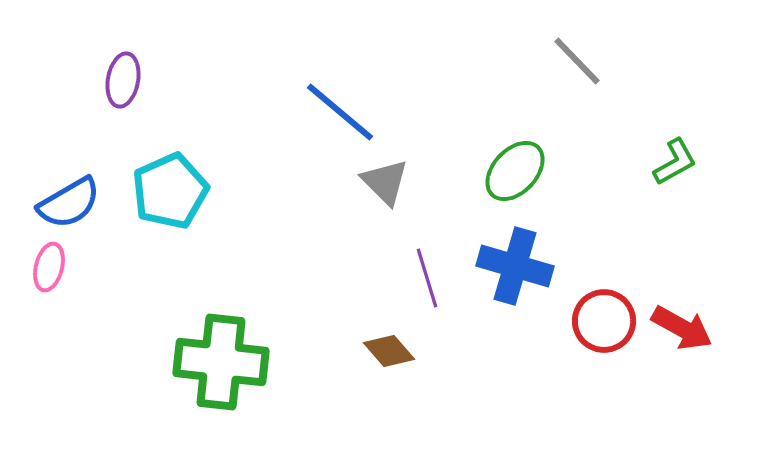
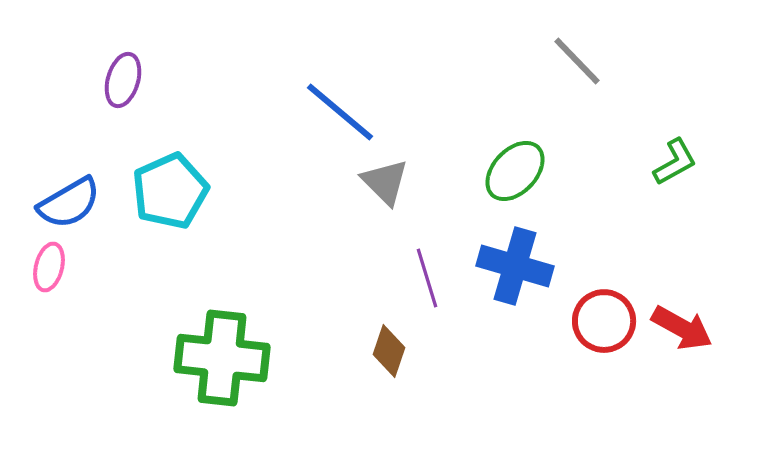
purple ellipse: rotated 6 degrees clockwise
brown diamond: rotated 60 degrees clockwise
green cross: moved 1 px right, 4 px up
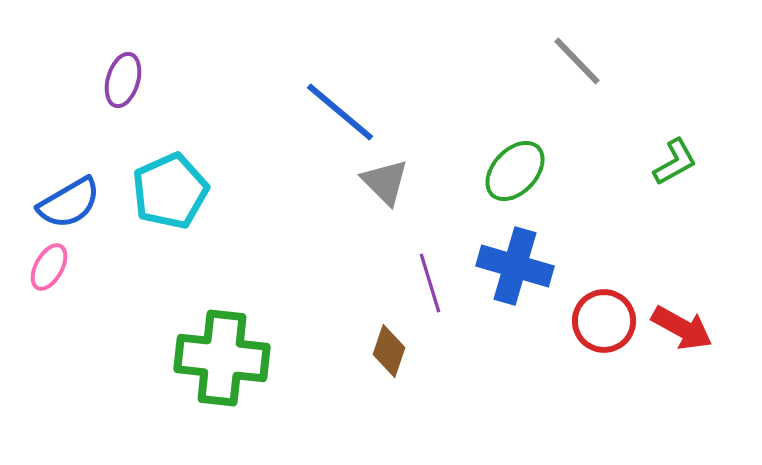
pink ellipse: rotated 15 degrees clockwise
purple line: moved 3 px right, 5 px down
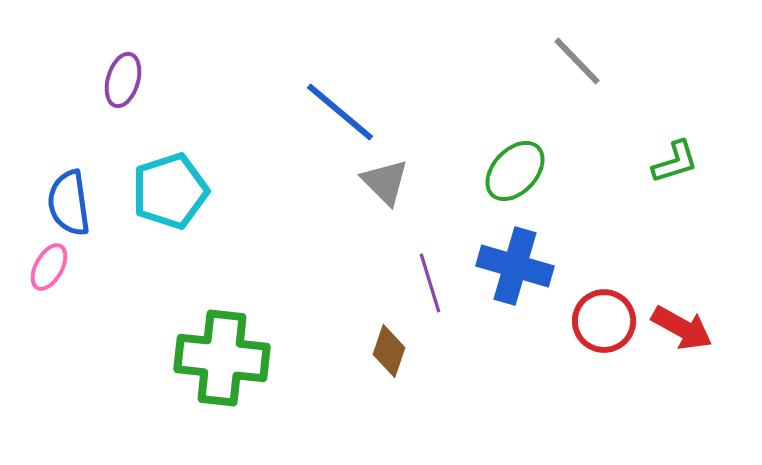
green L-shape: rotated 12 degrees clockwise
cyan pentagon: rotated 6 degrees clockwise
blue semicircle: rotated 112 degrees clockwise
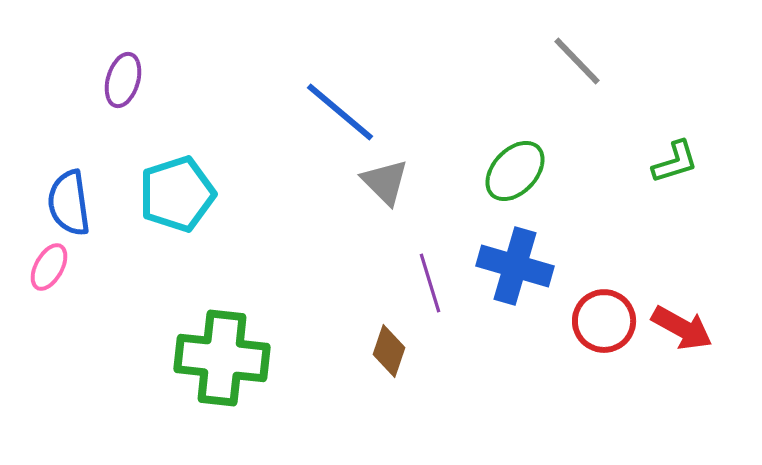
cyan pentagon: moved 7 px right, 3 px down
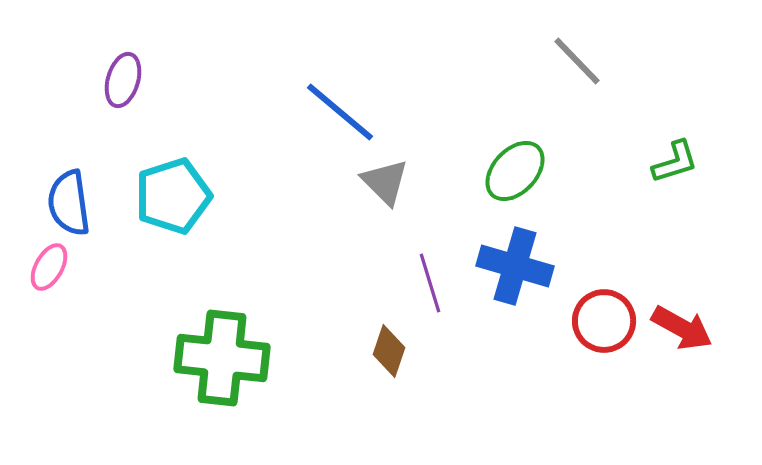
cyan pentagon: moved 4 px left, 2 px down
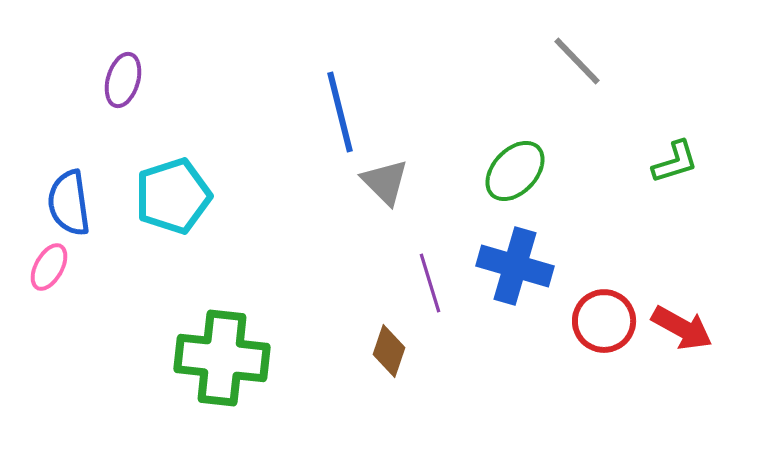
blue line: rotated 36 degrees clockwise
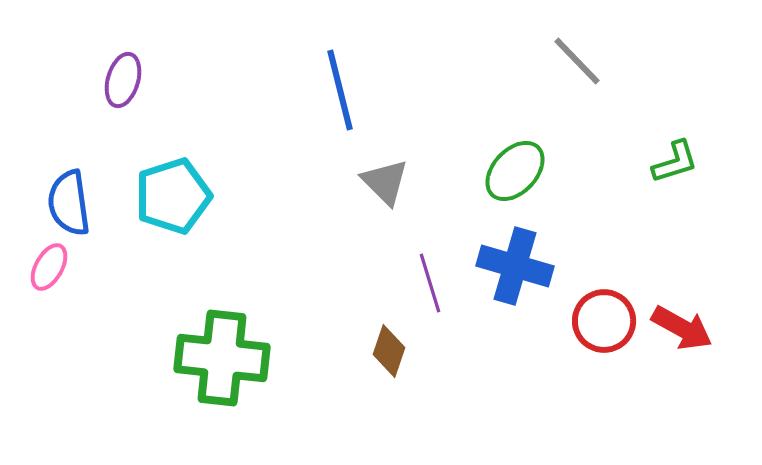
blue line: moved 22 px up
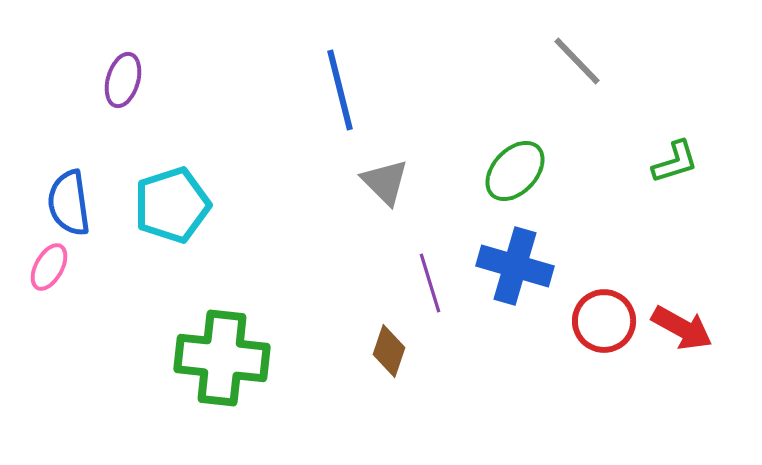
cyan pentagon: moved 1 px left, 9 px down
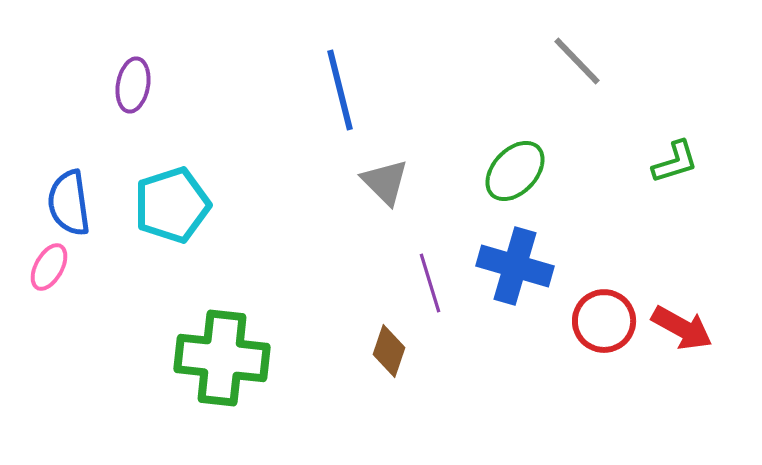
purple ellipse: moved 10 px right, 5 px down; rotated 6 degrees counterclockwise
